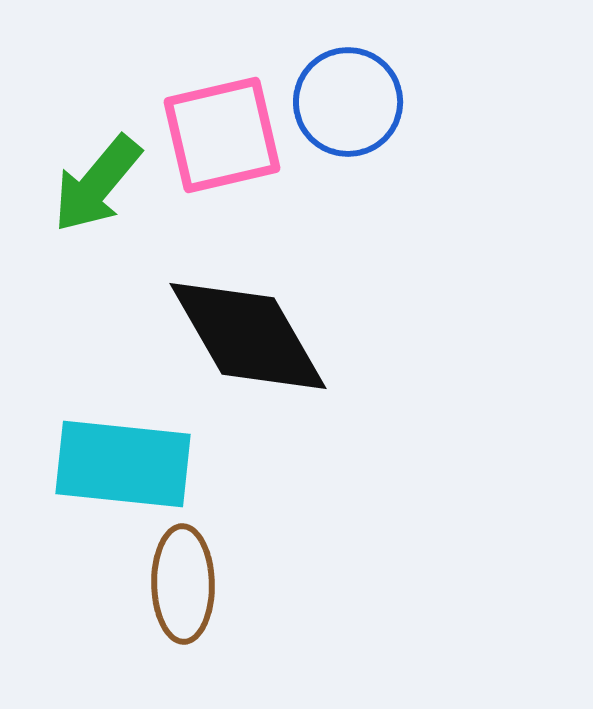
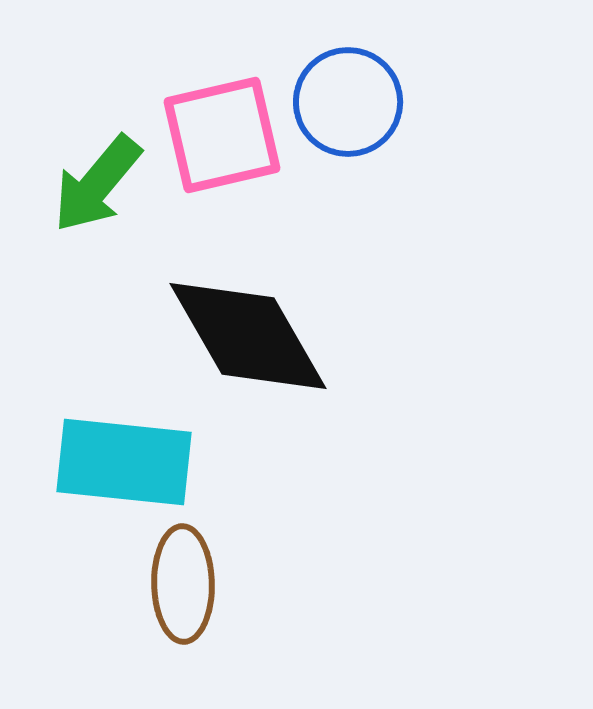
cyan rectangle: moved 1 px right, 2 px up
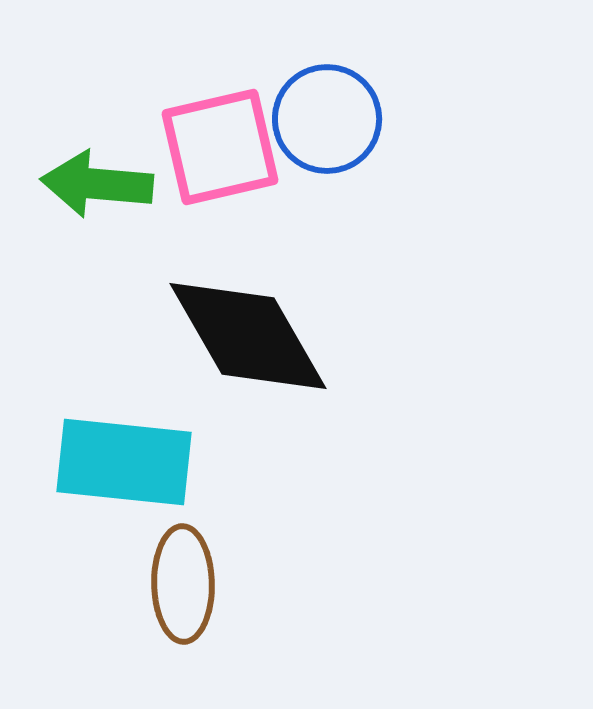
blue circle: moved 21 px left, 17 px down
pink square: moved 2 px left, 12 px down
green arrow: rotated 55 degrees clockwise
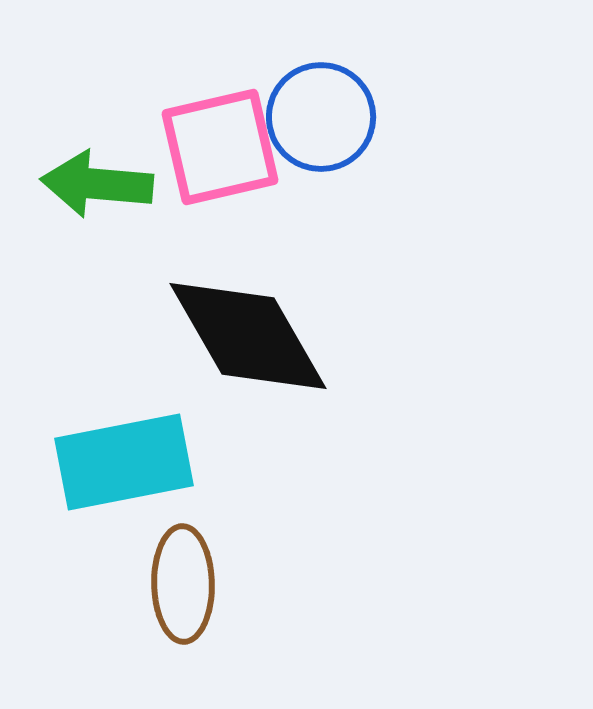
blue circle: moved 6 px left, 2 px up
cyan rectangle: rotated 17 degrees counterclockwise
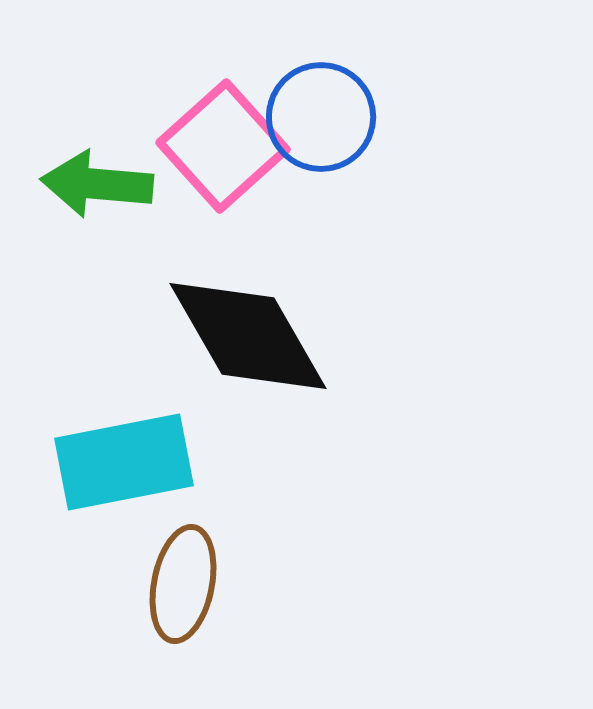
pink square: moved 3 px right, 1 px up; rotated 29 degrees counterclockwise
brown ellipse: rotated 12 degrees clockwise
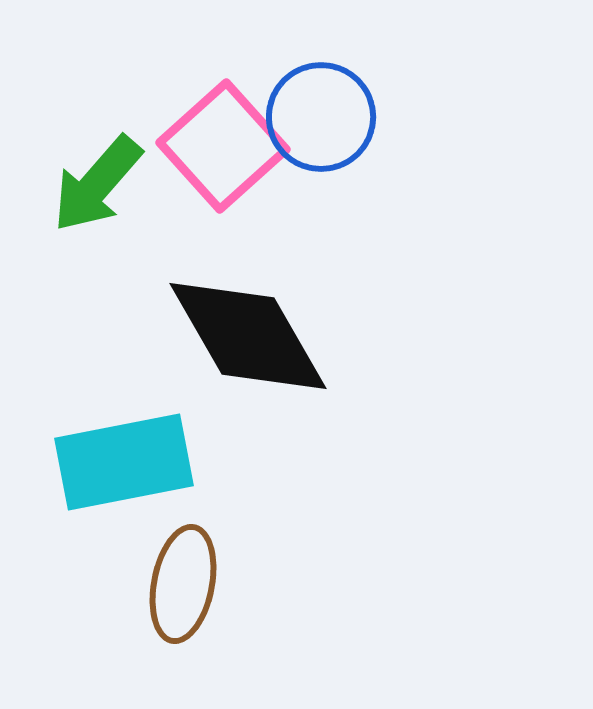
green arrow: rotated 54 degrees counterclockwise
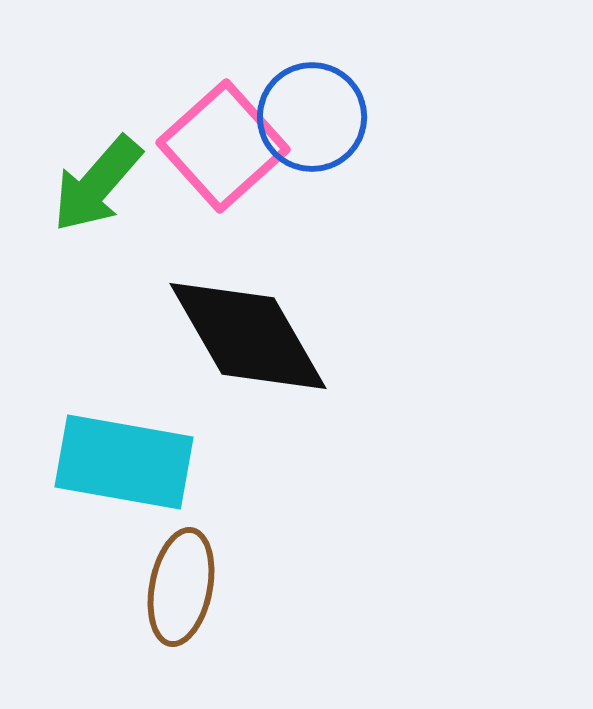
blue circle: moved 9 px left
cyan rectangle: rotated 21 degrees clockwise
brown ellipse: moved 2 px left, 3 px down
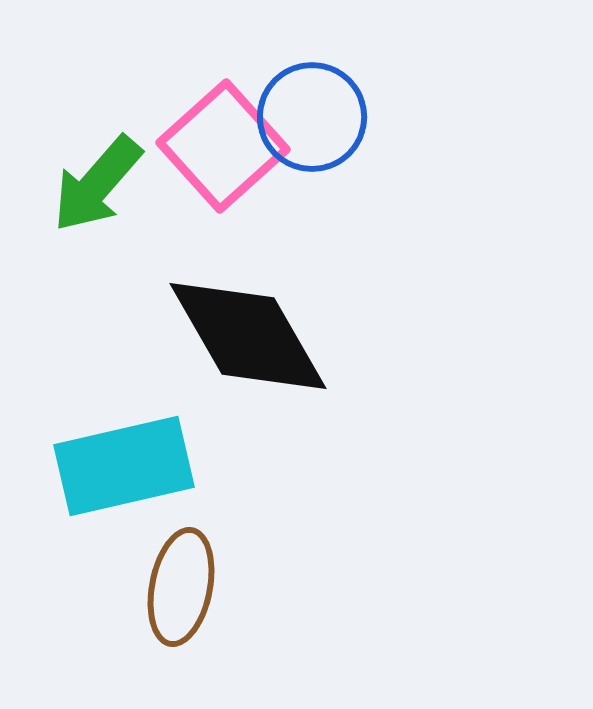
cyan rectangle: moved 4 px down; rotated 23 degrees counterclockwise
